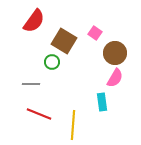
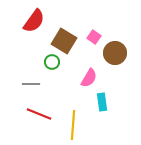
pink square: moved 1 px left, 4 px down
pink semicircle: moved 26 px left
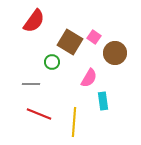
brown square: moved 6 px right, 1 px down
cyan rectangle: moved 1 px right, 1 px up
yellow line: moved 1 px right, 3 px up
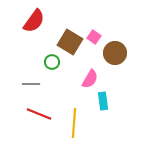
pink semicircle: moved 1 px right, 1 px down
yellow line: moved 1 px down
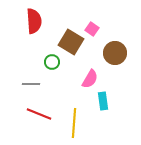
red semicircle: rotated 40 degrees counterclockwise
pink square: moved 2 px left, 8 px up
brown square: moved 1 px right
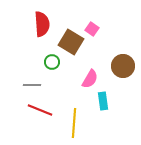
red semicircle: moved 8 px right, 3 px down
brown circle: moved 8 px right, 13 px down
gray line: moved 1 px right, 1 px down
red line: moved 1 px right, 4 px up
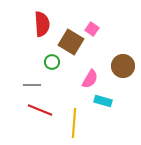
cyan rectangle: rotated 66 degrees counterclockwise
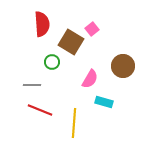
pink square: rotated 16 degrees clockwise
cyan rectangle: moved 1 px right, 1 px down
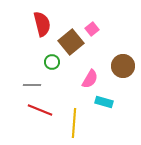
red semicircle: rotated 10 degrees counterclockwise
brown square: rotated 20 degrees clockwise
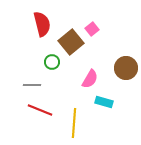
brown circle: moved 3 px right, 2 px down
